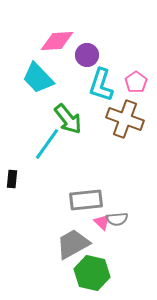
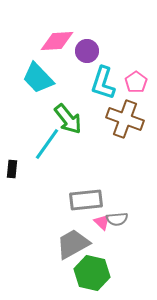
purple circle: moved 4 px up
cyan L-shape: moved 2 px right, 2 px up
black rectangle: moved 10 px up
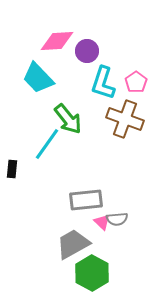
green hexagon: rotated 16 degrees clockwise
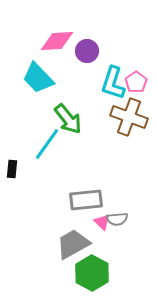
cyan L-shape: moved 10 px right
brown cross: moved 4 px right, 2 px up
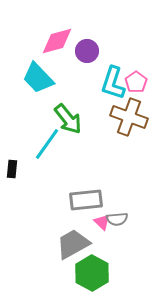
pink diamond: rotated 12 degrees counterclockwise
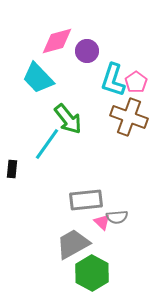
cyan L-shape: moved 3 px up
gray semicircle: moved 2 px up
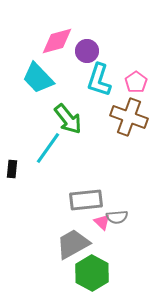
cyan L-shape: moved 14 px left
cyan line: moved 1 px right, 4 px down
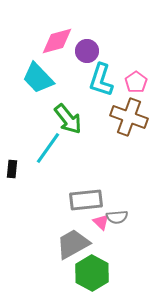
cyan L-shape: moved 2 px right
pink triangle: moved 1 px left
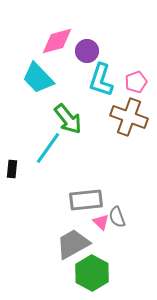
pink pentagon: rotated 15 degrees clockwise
gray semicircle: rotated 75 degrees clockwise
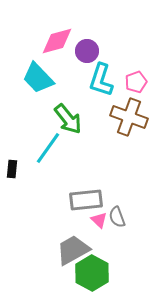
pink triangle: moved 2 px left, 2 px up
gray trapezoid: moved 6 px down
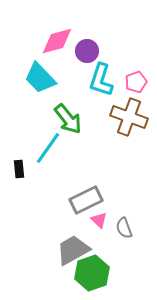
cyan trapezoid: moved 2 px right
black rectangle: moved 7 px right; rotated 12 degrees counterclockwise
gray rectangle: rotated 20 degrees counterclockwise
gray semicircle: moved 7 px right, 11 px down
green hexagon: rotated 12 degrees clockwise
